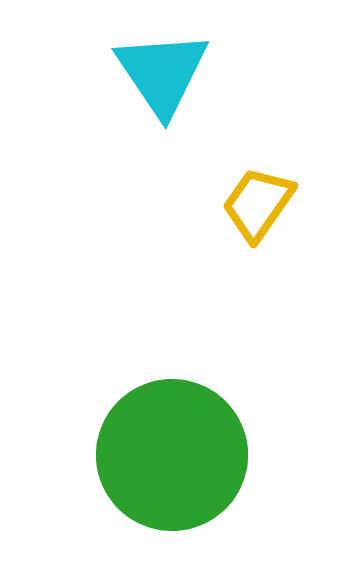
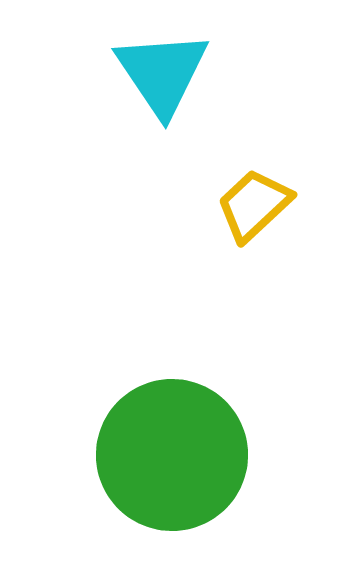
yellow trapezoid: moved 4 px left, 1 px down; rotated 12 degrees clockwise
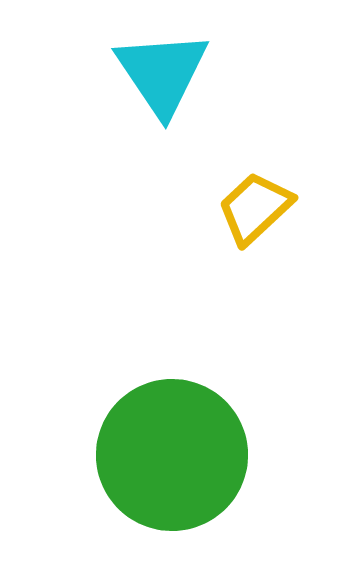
yellow trapezoid: moved 1 px right, 3 px down
